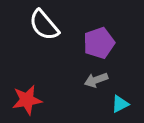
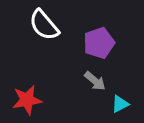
gray arrow: moved 1 px left, 1 px down; rotated 120 degrees counterclockwise
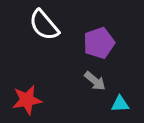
cyan triangle: rotated 24 degrees clockwise
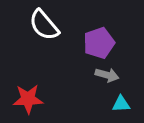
gray arrow: moved 12 px right, 6 px up; rotated 25 degrees counterclockwise
red star: moved 1 px right, 1 px up; rotated 8 degrees clockwise
cyan triangle: moved 1 px right
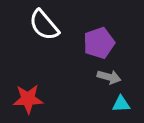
gray arrow: moved 2 px right, 2 px down
